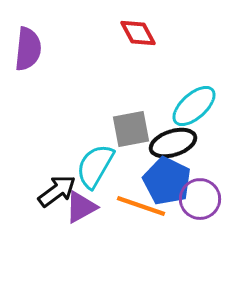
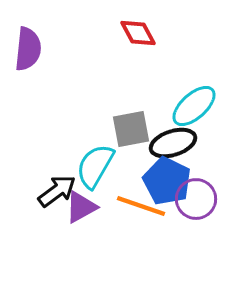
purple circle: moved 4 px left
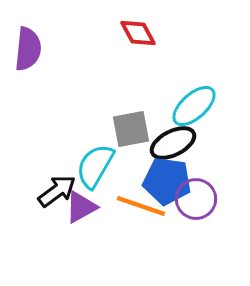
black ellipse: rotated 9 degrees counterclockwise
blue pentagon: rotated 18 degrees counterclockwise
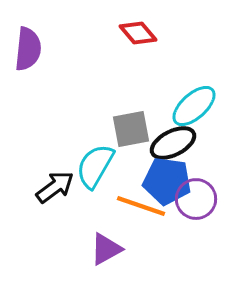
red diamond: rotated 12 degrees counterclockwise
black arrow: moved 2 px left, 4 px up
purple triangle: moved 25 px right, 42 px down
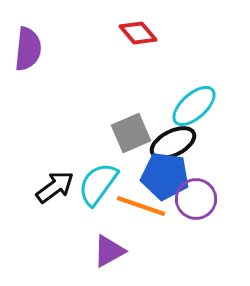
gray square: moved 4 px down; rotated 12 degrees counterclockwise
cyan semicircle: moved 3 px right, 18 px down; rotated 6 degrees clockwise
blue pentagon: moved 2 px left, 5 px up
purple triangle: moved 3 px right, 2 px down
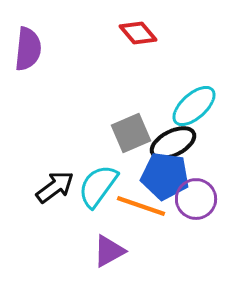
cyan semicircle: moved 2 px down
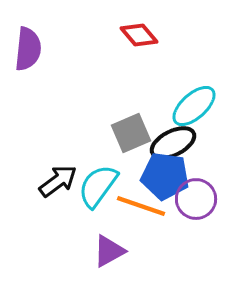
red diamond: moved 1 px right, 2 px down
black arrow: moved 3 px right, 6 px up
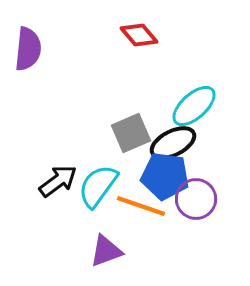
purple triangle: moved 3 px left; rotated 9 degrees clockwise
